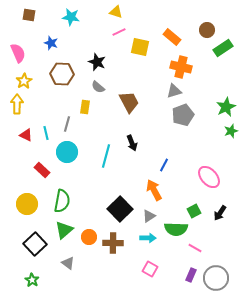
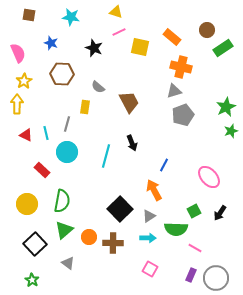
black star at (97, 62): moved 3 px left, 14 px up
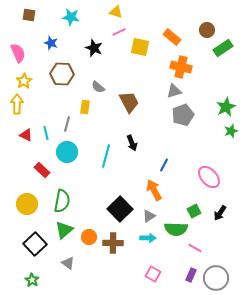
pink square at (150, 269): moved 3 px right, 5 px down
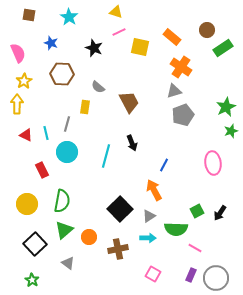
cyan star at (71, 17): moved 2 px left; rotated 24 degrees clockwise
orange cross at (181, 67): rotated 20 degrees clockwise
red rectangle at (42, 170): rotated 21 degrees clockwise
pink ellipse at (209, 177): moved 4 px right, 14 px up; rotated 35 degrees clockwise
green square at (194, 211): moved 3 px right
brown cross at (113, 243): moved 5 px right, 6 px down; rotated 12 degrees counterclockwise
